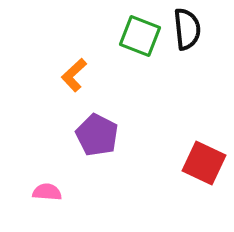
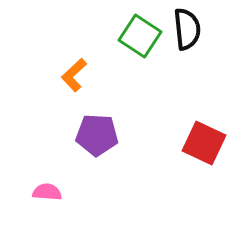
green square: rotated 12 degrees clockwise
purple pentagon: rotated 24 degrees counterclockwise
red square: moved 20 px up
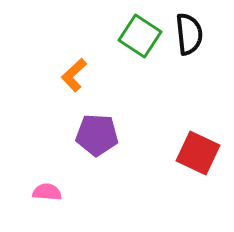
black semicircle: moved 2 px right, 5 px down
red square: moved 6 px left, 10 px down
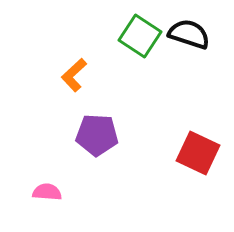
black semicircle: rotated 66 degrees counterclockwise
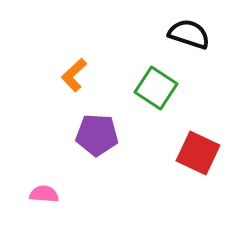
green square: moved 16 px right, 52 px down
pink semicircle: moved 3 px left, 2 px down
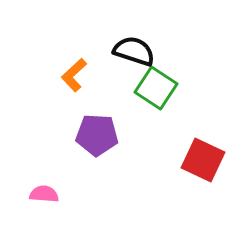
black semicircle: moved 55 px left, 17 px down
red square: moved 5 px right, 7 px down
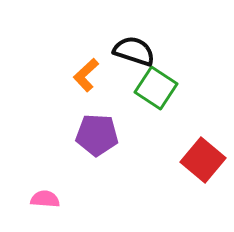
orange L-shape: moved 12 px right
red square: rotated 15 degrees clockwise
pink semicircle: moved 1 px right, 5 px down
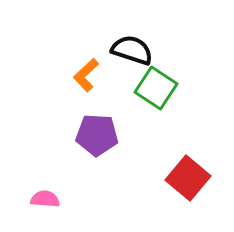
black semicircle: moved 2 px left, 1 px up
red square: moved 15 px left, 18 px down
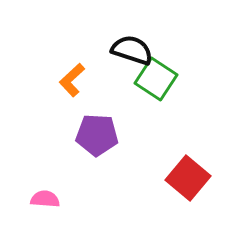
orange L-shape: moved 14 px left, 5 px down
green square: moved 9 px up
